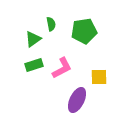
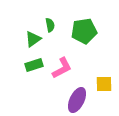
green semicircle: moved 1 px left, 1 px down
yellow square: moved 5 px right, 7 px down
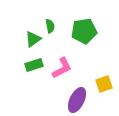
green semicircle: moved 1 px down
yellow square: rotated 18 degrees counterclockwise
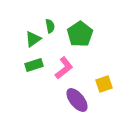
green pentagon: moved 4 px left, 3 px down; rotated 25 degrees counterclockwise
pink L-shape: moved 2 px right; rotated 10 degrees counterclockwise
purple ellipse: rotated 65 degrees counterclockwise
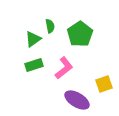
purple ellipse: rotated 20 degrees counterclockwise
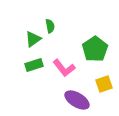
green pentagon: moved 15 px right, 15 px down
pink L-shape: rotated 90 degrees clockwise
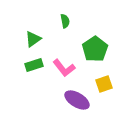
green semicircle: moved 15 px right, 5 px up
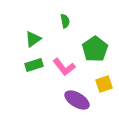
pink L-shape: moved 1 px up
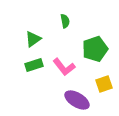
green pentagon: rotated 15 degrees clockwise
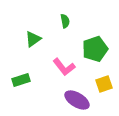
green rectangle: moved 13 px left, 15 px down
